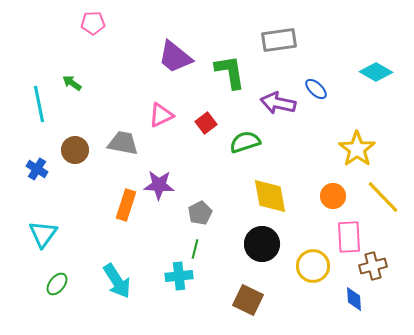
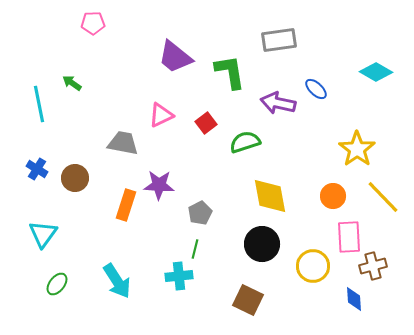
brown circle: moved 28 px down
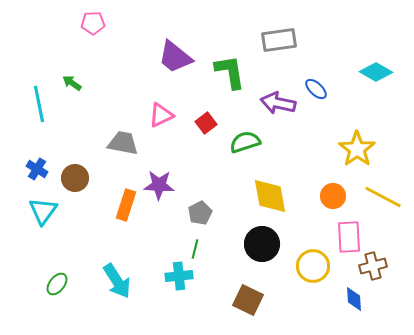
yellow line: rotated 18 degrees counterclockwise
cyan triangle: moved 23 px up
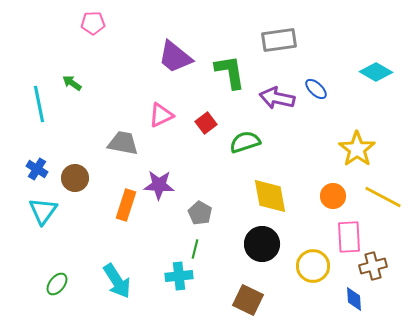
purple arrow: moved 1 px left, 5 px up
gray pentagon: rotated 15 degrees counterclockwise
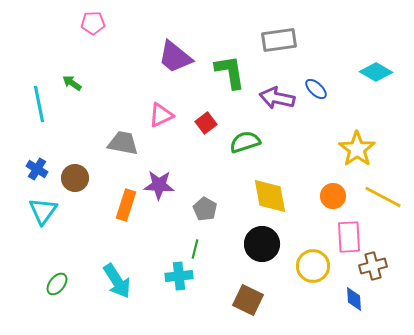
gray pentagon: moved 5 px right, 4 px up
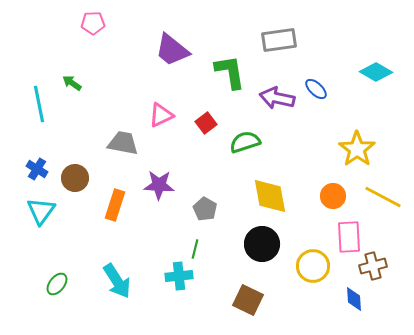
purple trapezoid: moved 3 px left, 7 px up
orange rectangle: moved 11 px left
cyan triangle: moved 2 px left
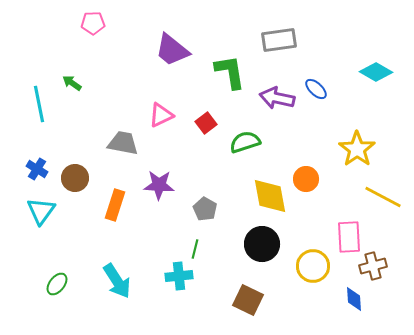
orange circle: moved 27 px left, 17 px up
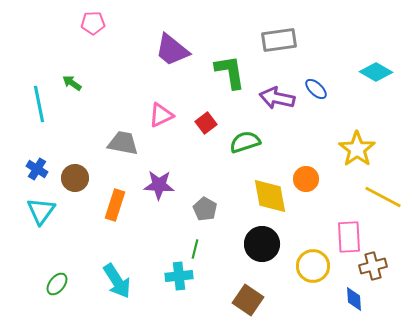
brown square: rotated 8 degrees clockwise
